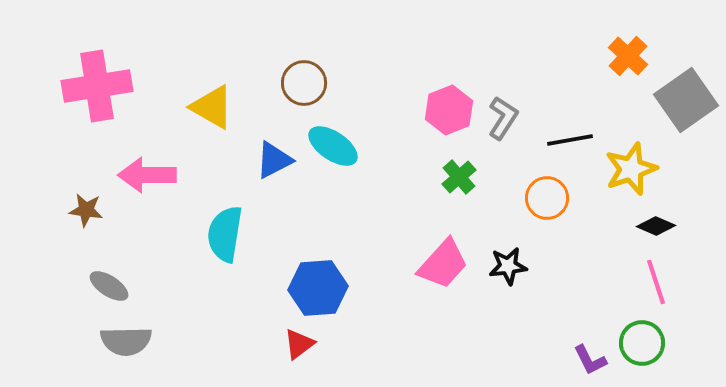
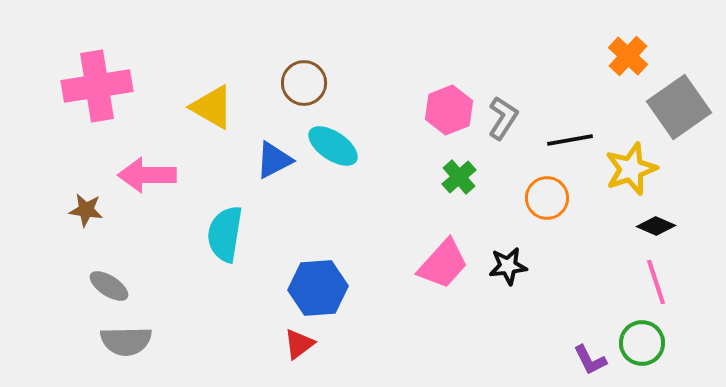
gray square: moved 7 px left, 7 px down
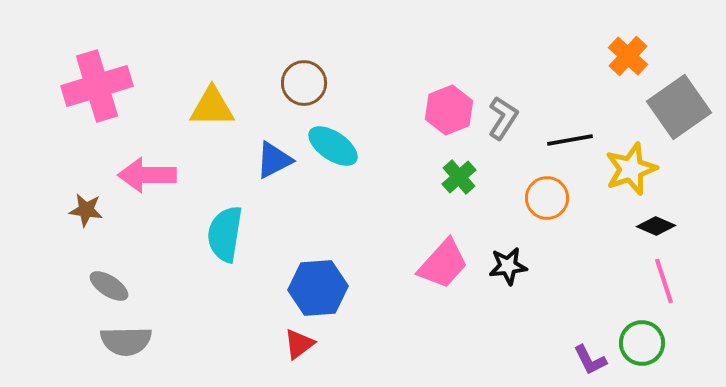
pink cross: rotated 8 degrees counterclockwise
yellow triangle: rotated 30 degrees counterclockwise
pink line: moved 8 px right, 1 px up
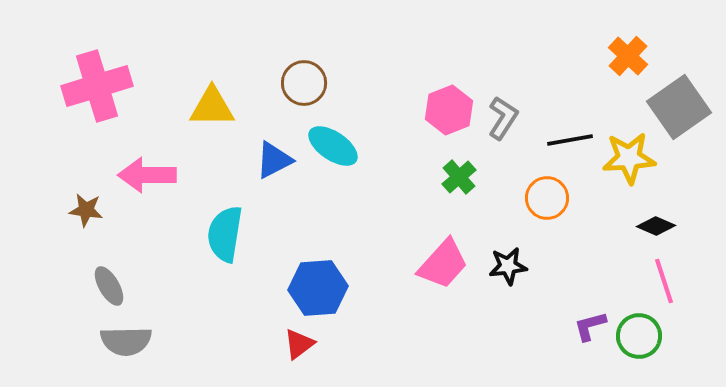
yellow star: moved 2 px left, 11 px up; rotated 16 degrees clockwise
gray ellipse: rotated 27 degrees clockwise
green circle: moved 3 px left, 7 px up
purple L-shape: moved 34 px up; rotated 102 degrees clockwise
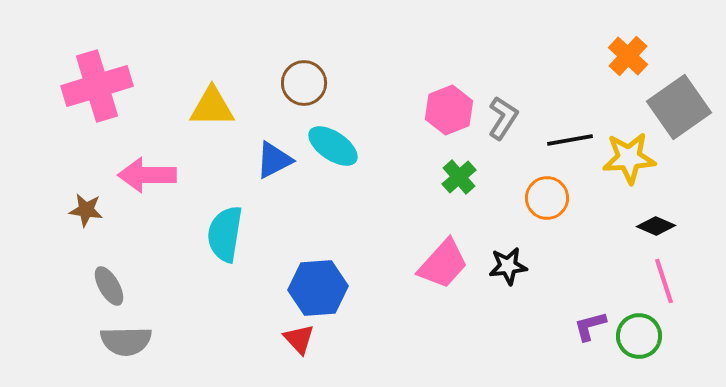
red triangle: moved 5 px up; rotated 36 degrees counterclockwise
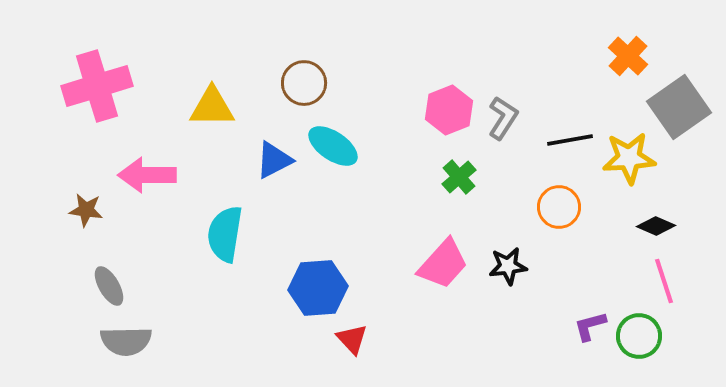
orange circle: moved 12 px right, 9 px down
red triangle: moved 53 px right
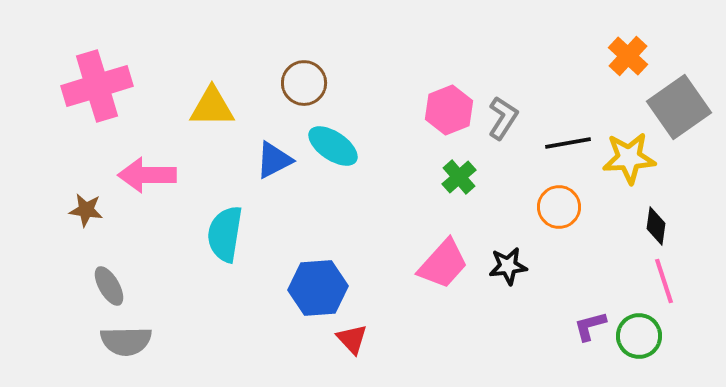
black line: moved 2 px left, 3 px down
black diamond: rotated 75 degrees clockwise
